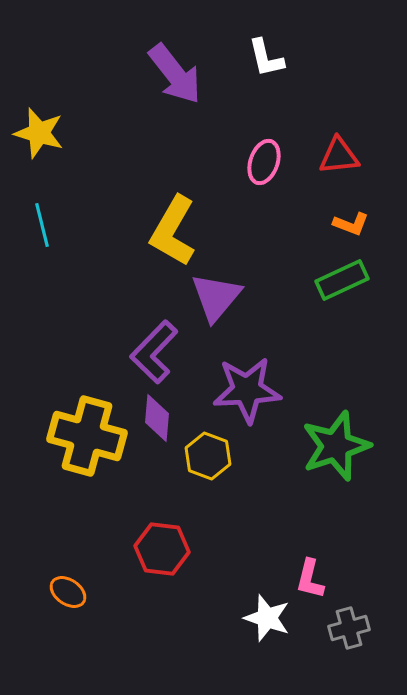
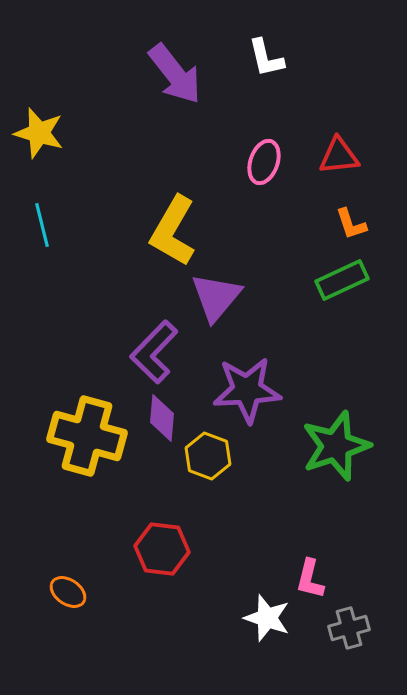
orange L-shape: rotated 51 degrees clockwise
purple diamond: moved 5 px right
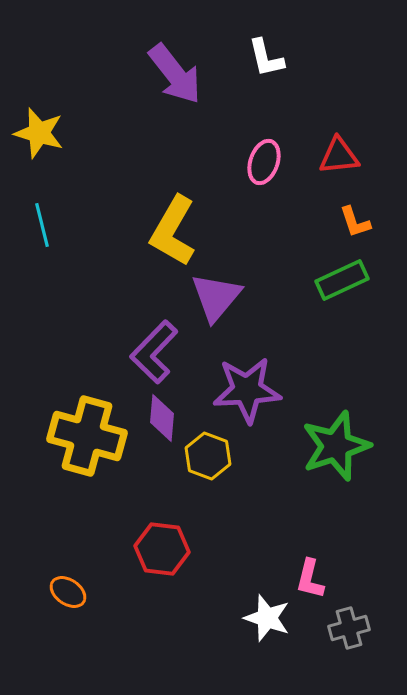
orange L-shape: moved 4 px right, 2 px up
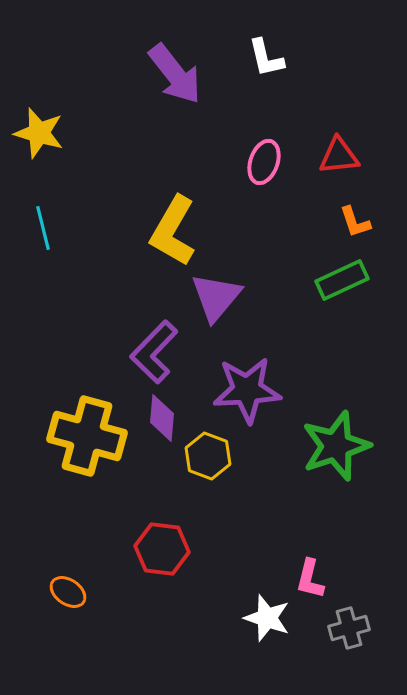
cyan line: moved 1 px right, 3 px down
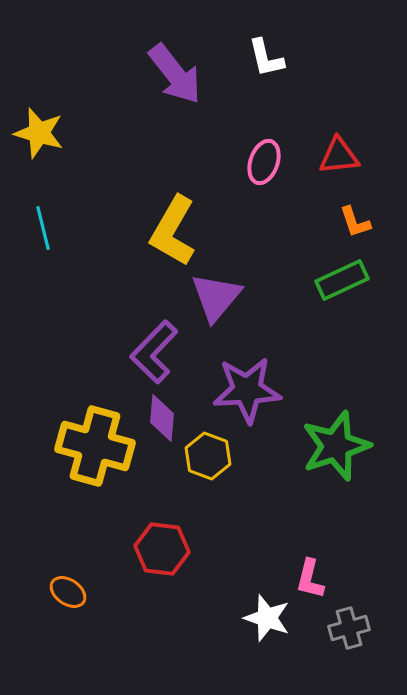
yellow cross: moved 8 px right, 10 px down
